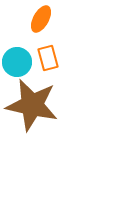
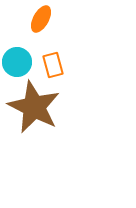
orange rectangle: moved 5 px right, 7 px down
brown star: moved 2 px right, 2 px down; rotated 14 degrees clockwise
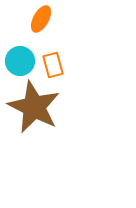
cyan circle: moved 3 px right, 1 px up
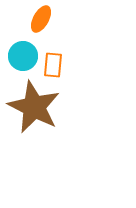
cyan circle: moved 3 px right, 5 px up
orange rectangle: rotated 20 degrees clockwise
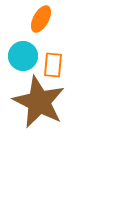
brown star: moved 5 px right, 5 px up
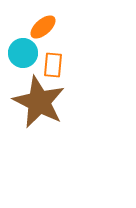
orange ellipse: moved 2 px right, 8 px down; rotated 20 degrees clockwise
cyan circle: moved 3 px up
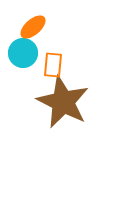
orange ellipse: moved 10 px left
brown star: moved 24 px right
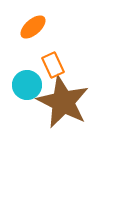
cyan circle: moved 4 px right, 32 px down
orange rectangle: rotated 30 degrees counterclockwise
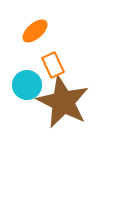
orange ellipse: moved 2 px right, 4 px down
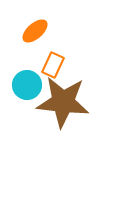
orange rectangle: rotated 50 degrees clockwise
brown star: rotated 20 degrees counterclockwise
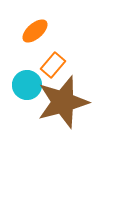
orange rectangle: rotated 15 degrees clockwise
brown star: rotated 22 degrees counterclockwise
